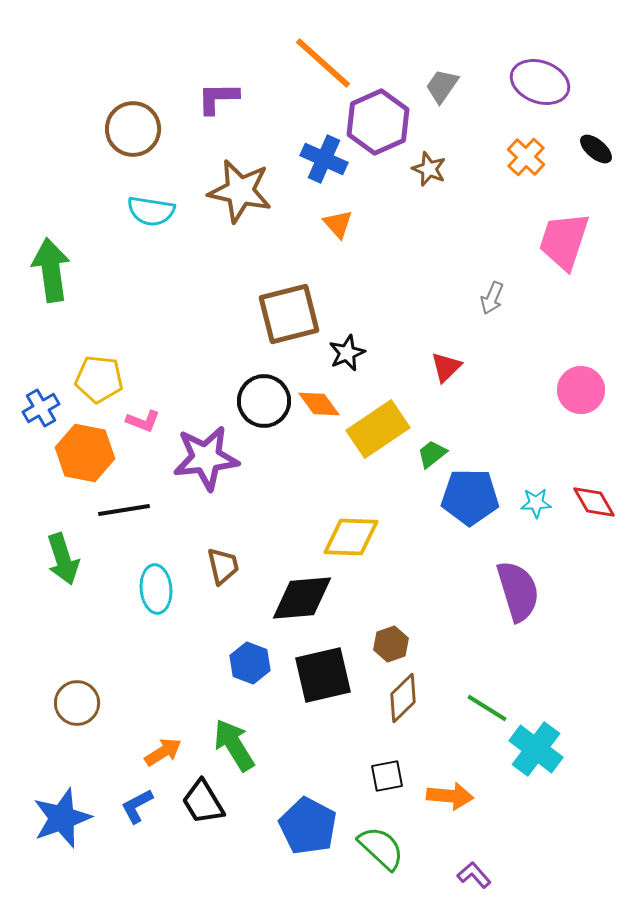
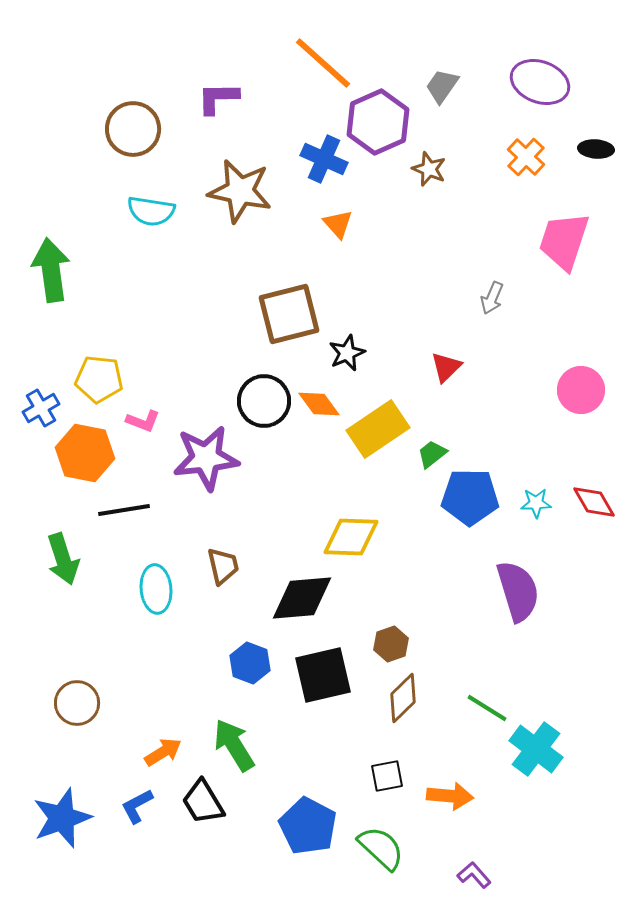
black ellipse at (596, 149): rotated 36 degrees counterclockwise
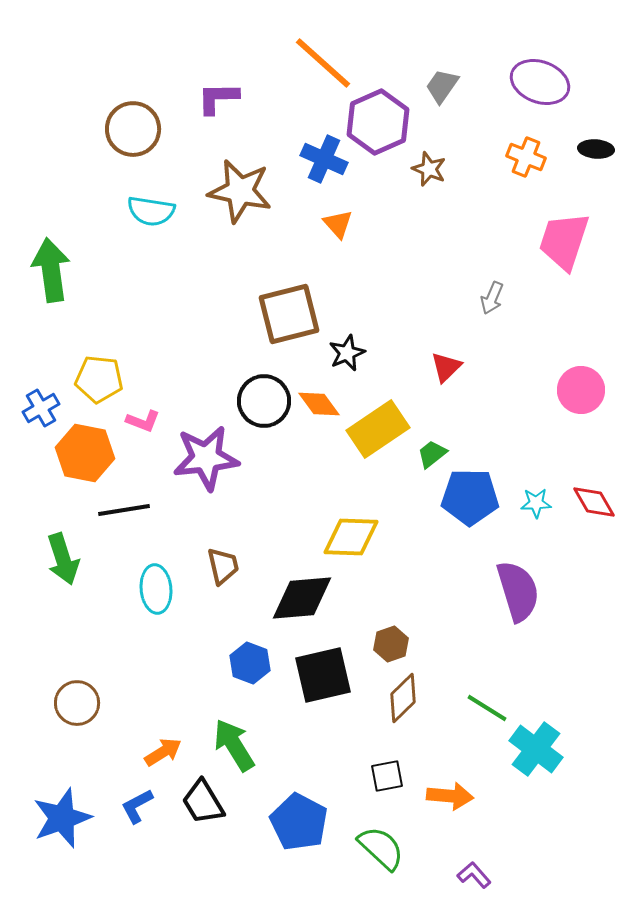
orange cross at (526, 157): rotated 21 degrees counterclockwise
blue pentagon at (308, 826): moved 9 px left, 4 px up
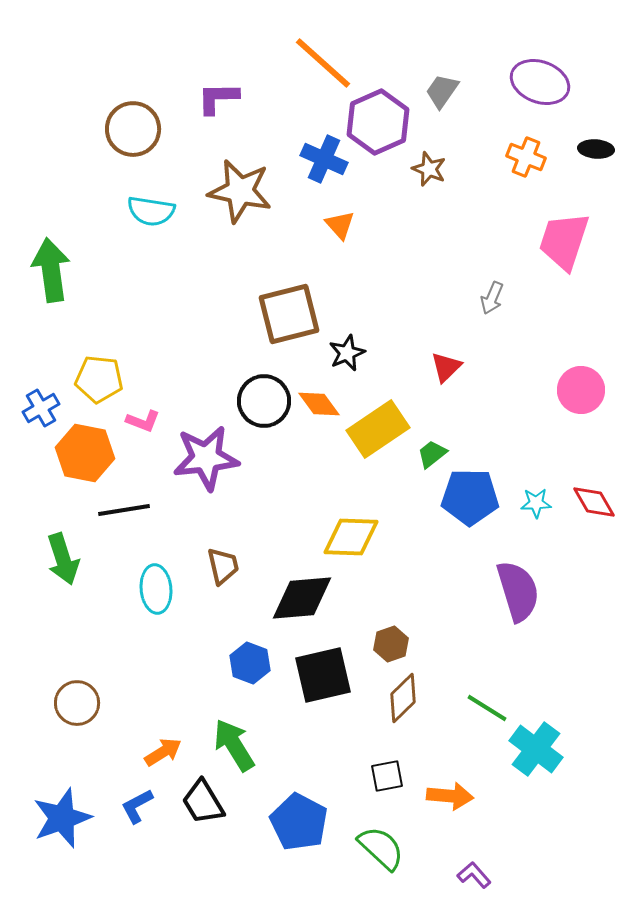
gray trapezoid at (442, 86): moved 5 px down
orange triangle at (338, 224): moved 2 px right, 1 px down
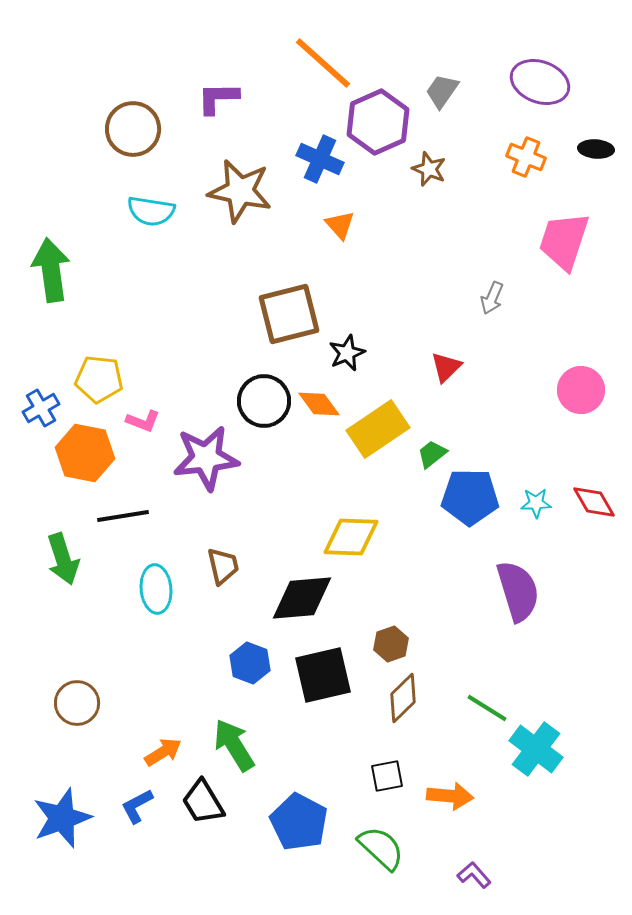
blue cross at (324, 159): moved 4 px left
black line at (124, 510): moved 1 px left, 6 px down
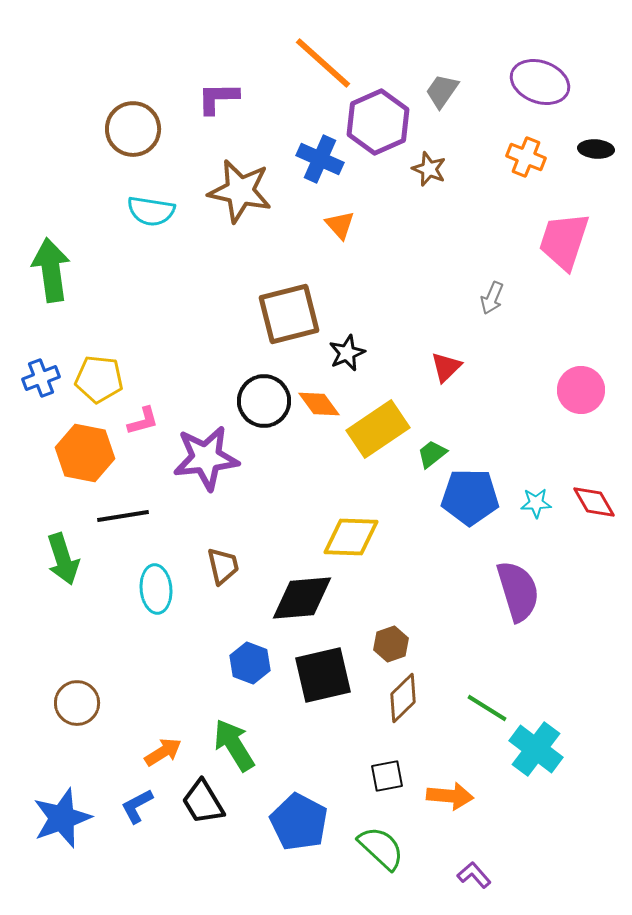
blue cross at (41, 408): moved 30 px up; rotated 9 degrees clockwise
pink L-shape at (143, 421): rotated 36 degrees counterclockwise
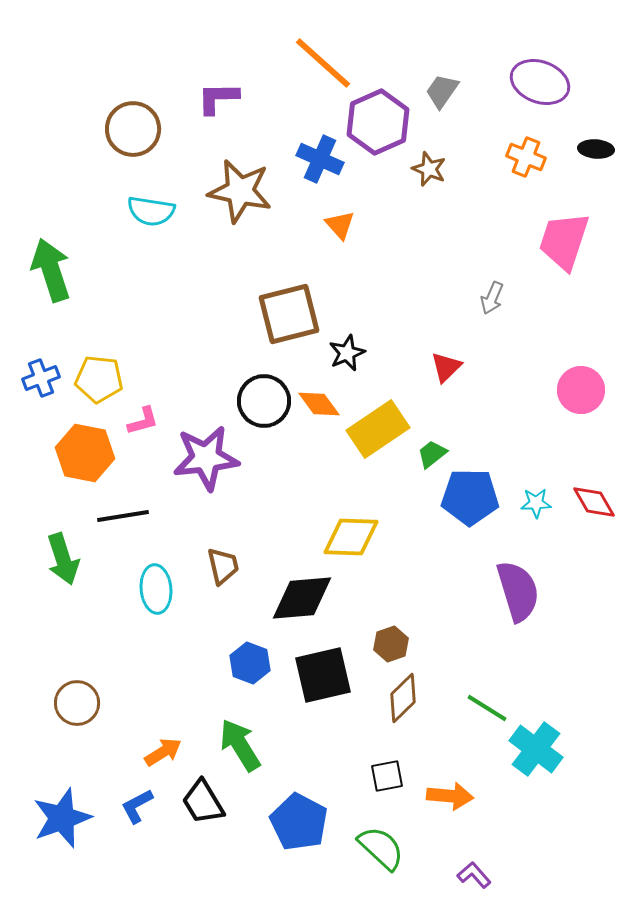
green arrow at (51, 270): rotated 10 degrees counterclockwise
green arrow at (234, 745): moved 6 px right
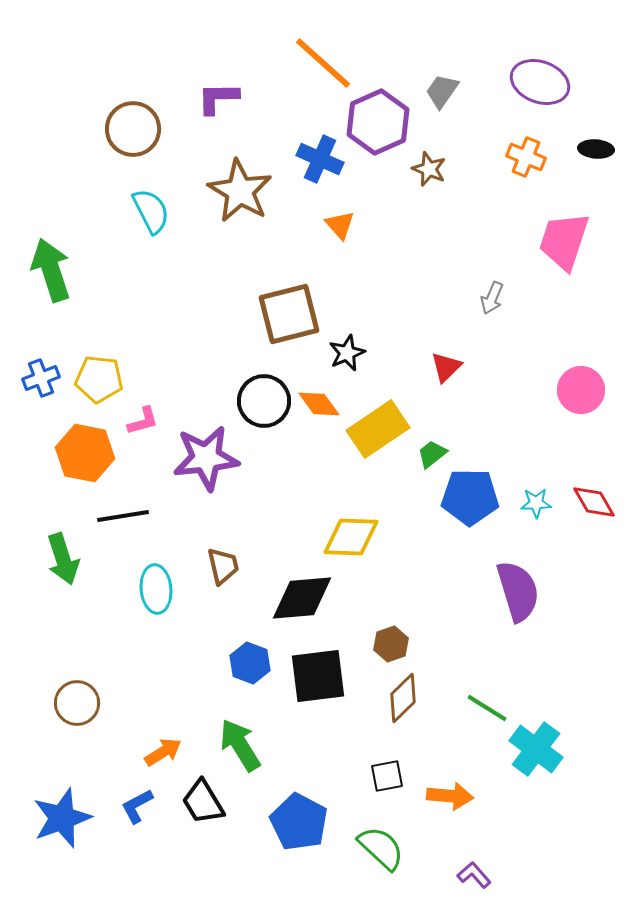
brown star at (240, 191): rotated 18 degrees clockwise
cyan semicircle at (151, 211): rotated 126 degrees counterclockwise
black square at (323, 675): moved 5 px left, 1 px down; rotated 6 degrees clockwise
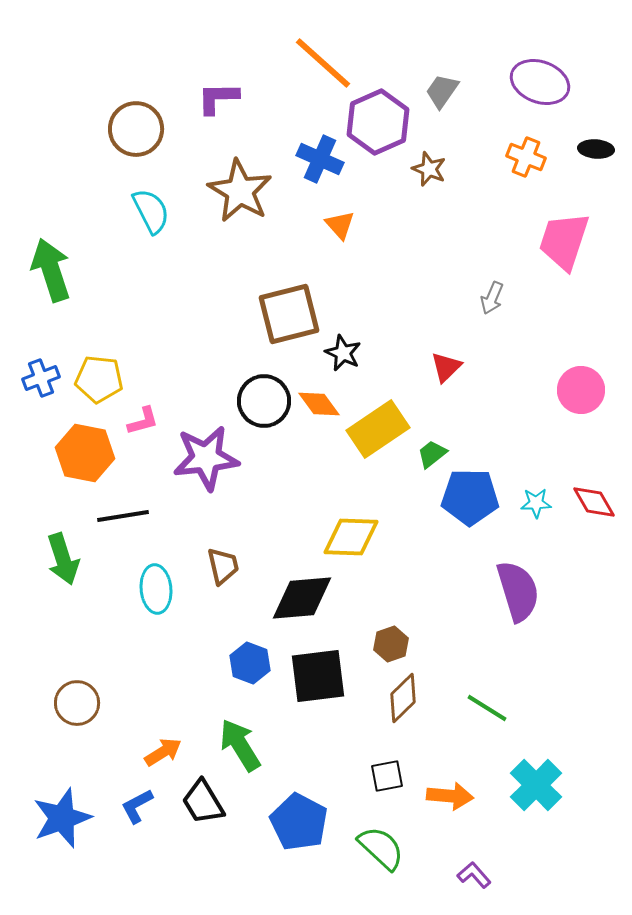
brown circle at (133, 129): moved 3 px right
black star at (347, 353): moved 4 px left; rotated 24 degrees counterclockwise
cyan cross at (536, 749): moved 36 px down; rotated 8 degrees clockwise
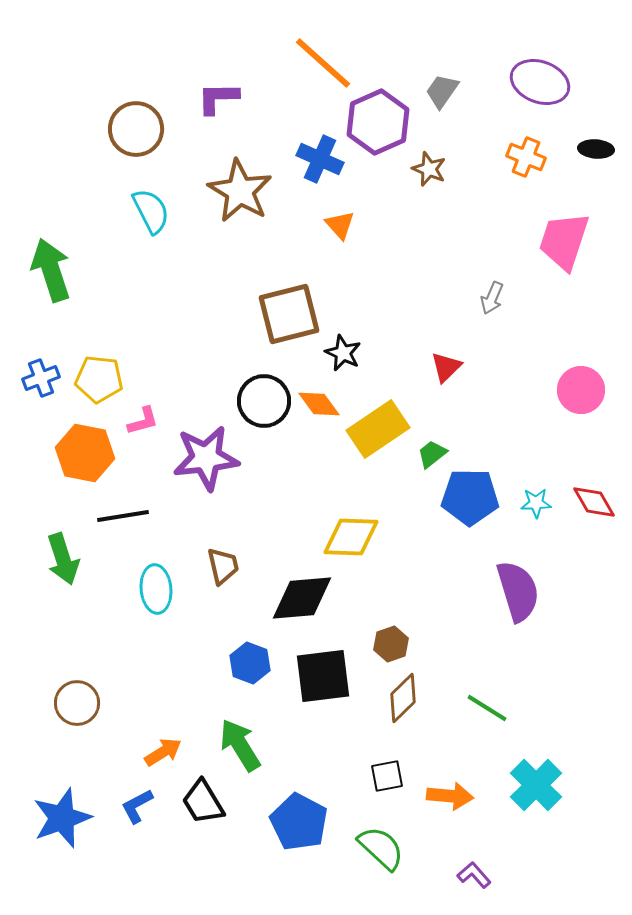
black square at (318, 676): moved 5 px right
